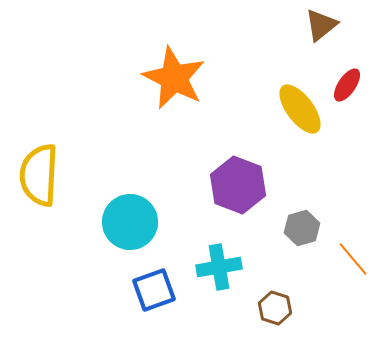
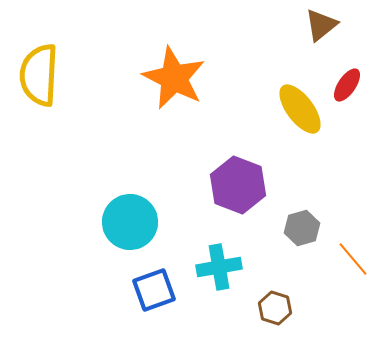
yellow semicircle: moved 100 px up
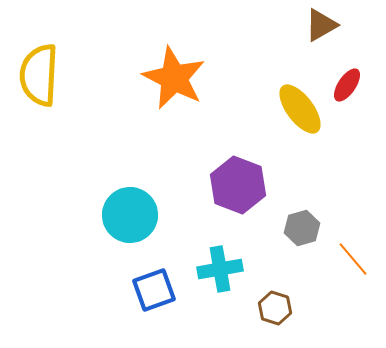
brown triangle: rotated 9 degrees clockwise
cyan circle: moved 7 px up
cyan cross: moved 1 px right, 2 px down
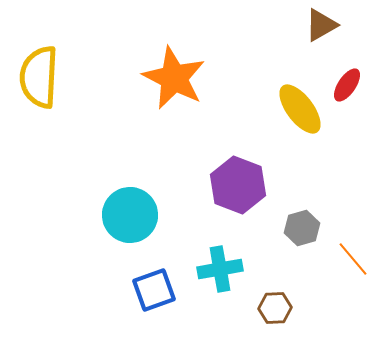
yellow semicircle: moved 2 px down
brown hexagon: rotated 20 degrees counterclockwise
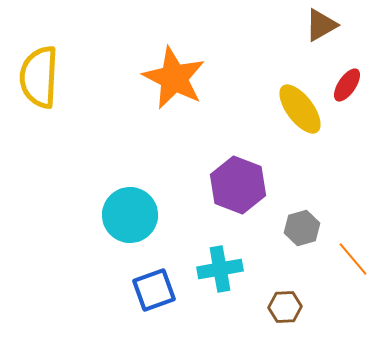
brown hexagon: moved 10 px right, 1 px up
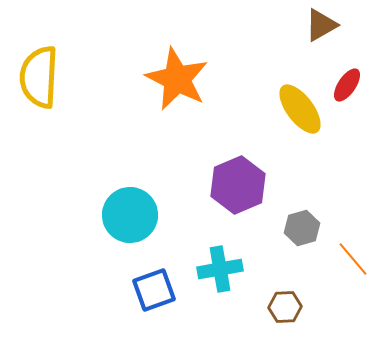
orange star: moved 3 px right, 1 px down
purple hexagon: rotated 16 degrees clockwise
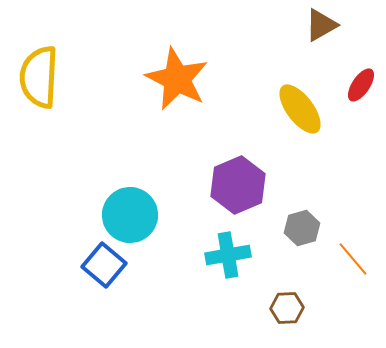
red ellipse: moved 14 px right
cyan cross: moved 8 px right, 14 px up
blue square: moved 50 px left, 25 px up; rotated 30 degrees counterclockwise
brown hexagon: moved 2 px right, 1 px down
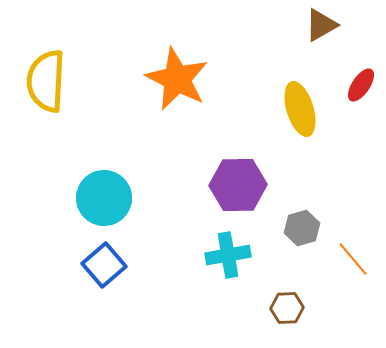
yellow semicircle: moved 7 px right, 4 px down
yellow ellipse: rotated 20 degrees clockwise
purple hexagon: rotated 22 degrees clockwise
cyan circle: moved 26 px left, 17 px up
blue square: rotated 9 degrees clockwise
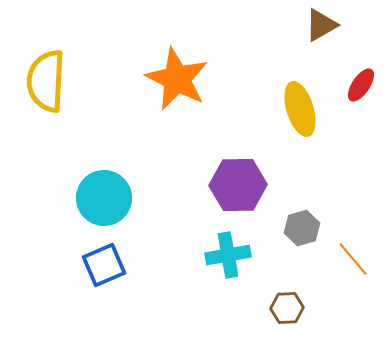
blue square: rotated 18 degrees clockwise
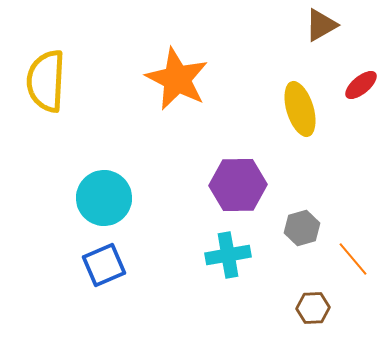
red ellipse: rotated 16 degrees clockwise
brown hexagon: moved 26 px right
